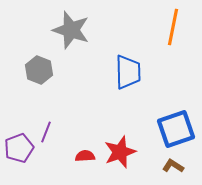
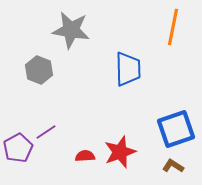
gray star: rotated 9 degrees counterclockwise
blue trapezoid: moved 3 px up
purple line: rotated 35 degrees clockwise
purple pentagon: moved 1 px left; rotated 8 degrees counterclockwise
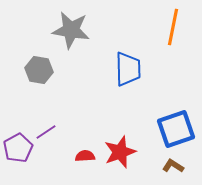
gray hexagon: rotated 12 degrees counterclockwise
